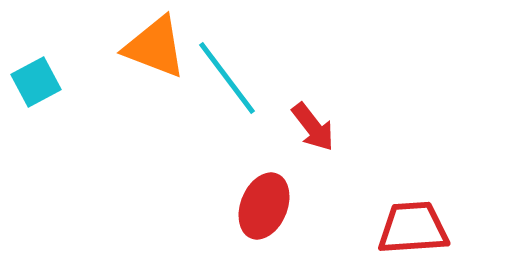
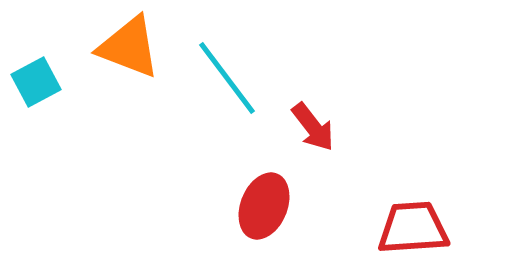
orange triangle: moved 26 px left
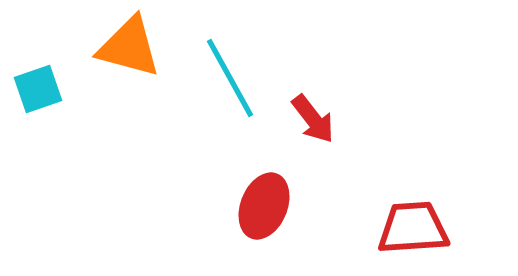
orange triangle: rotated 6 degrees counterclockwise
cyan line: moved 3 px right; rotated 8 degrees clockwise
cyan square: moved 2 px right, 7 px down; rotated 9 degrees clockwise
red arrow: moved 8 px up
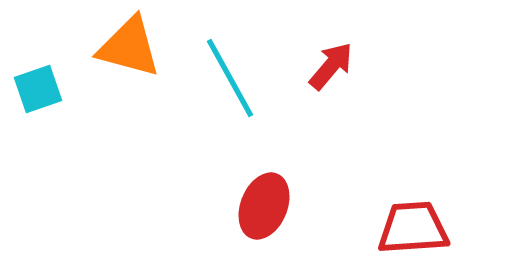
red arrow: moved 18 px right, 53 px up; rotated 102 degrees counterclockwise
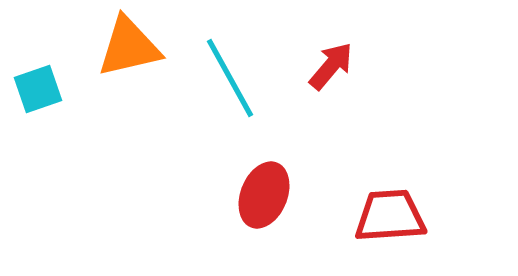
orange triangle: rotated 28 degrees counterclockwise
red ellipse: moved 11 px up
red trapezoid: moved 23 px left, 12 px up
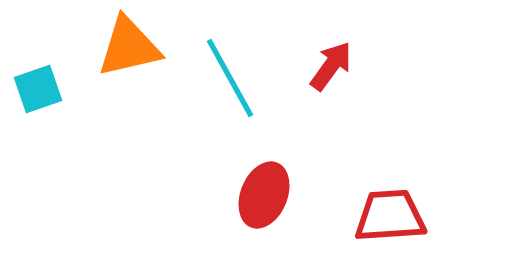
red arrow: rotated 4 degrees counterclockwise
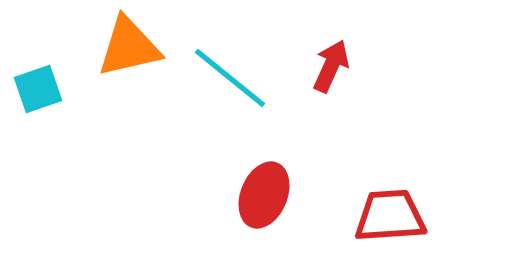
red arrow: rotated 12 degrees counterclockwise
cyan line: rotated 22 degrees counterclockwise
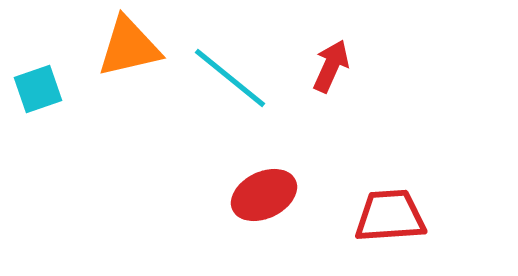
red ellipse: rotated 42 degrees clockwise
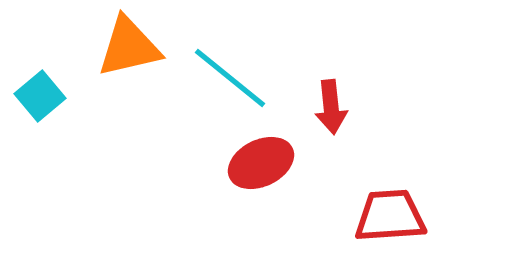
red arrow: moved 41 px down; rotated 150 degrees clockwise
cyan square: moved 2 px right, 7 px down; rotated 21 degrees counterclockwise
red ellipse: moved 3 px left, 32 px up
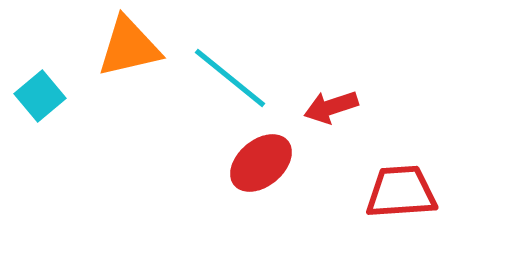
red arrow: rotated 78 degrees clockwise
red ellipse: rotated 14 degrees counterclockwise
red trapezoid: moved 11 px right, 24 px up
